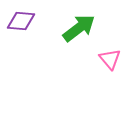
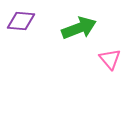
green arrow: rotated 16 degrees clockwise
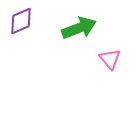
purple diamond: rotated 28 degrees counterclockwise
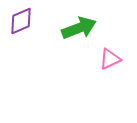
pink triangle: rotated 45 degrees clockwise
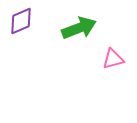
pink triangle: moved 3 px right; rotated 10 degrees clockwise
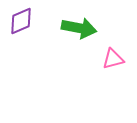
green arrow: rotated 32 degrees clockwise
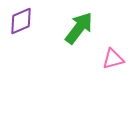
green arrow: rotated 64 degrees counterclockwise
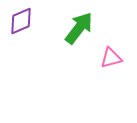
pink triangle: moved 2 px left, 1 px up
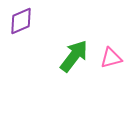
green arrow: moved 5 px left, 28 px down
